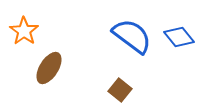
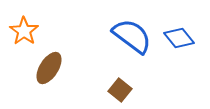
blue diamond: moved 1 px down
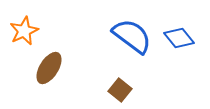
orange star: rotated 12 degrees clockwise
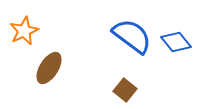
blue diamond: moved 3 px left, 4 px down
brown square: moved 5 px right
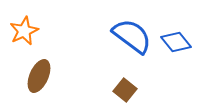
brown ellipse: moved 10 px left, 8 px down; rotated 8 degrees counterclockwise
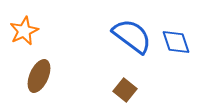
blue diamond: rotated 20 degrees clockwise
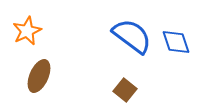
orange star: moved 3 px right
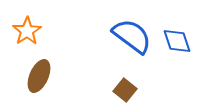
orange star: rotated 8 degrees counterclockwise
blue diamond: moved 1 px right, 1 px up
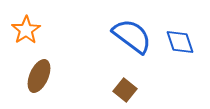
orange star: moved 1 px left, 1 px up
blue diamond: moved 3 px right, 1 px down
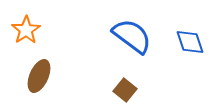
blue diamond: moved 10 px right
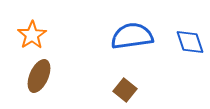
orange star: moved 6 px right, 5 px down
blue semicircle: rotated 45 degrees counterclockwise
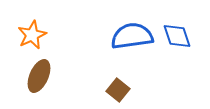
orange star: rotated 8 degrees clockwise
blue diamond: moved 13 px left, 6 px up
brown square: moved 7 px left
